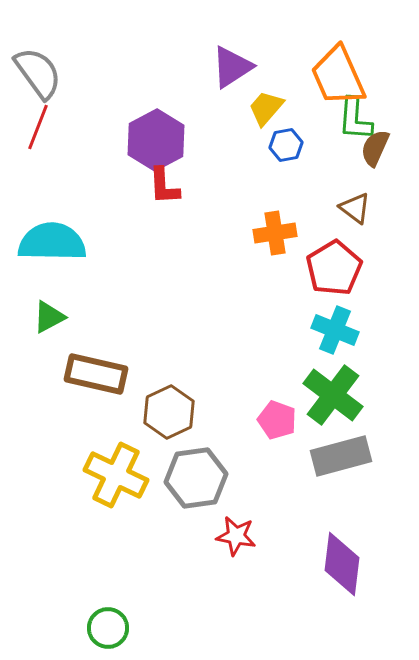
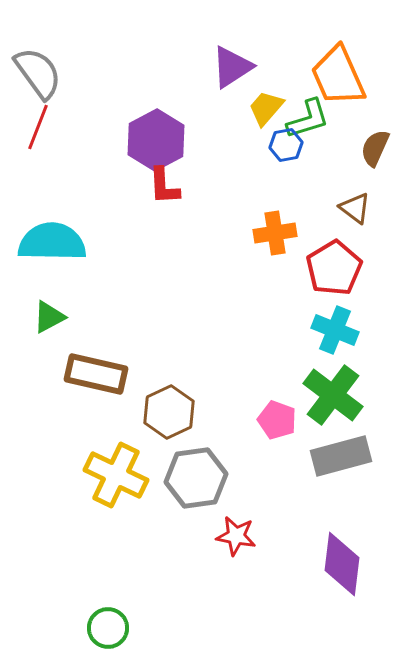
green L-shape: moved 47 px left; rotated 111 degrees counterclockwise
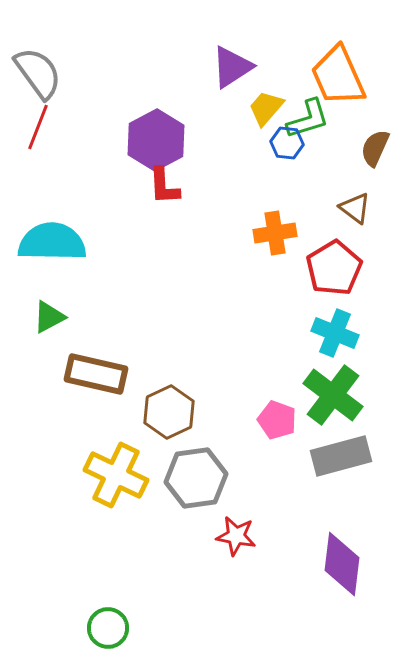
blue hexagon: moved 1 px right, 2 px up; rotated 16 degrees clockwise
cyan cross: moved 3 px down
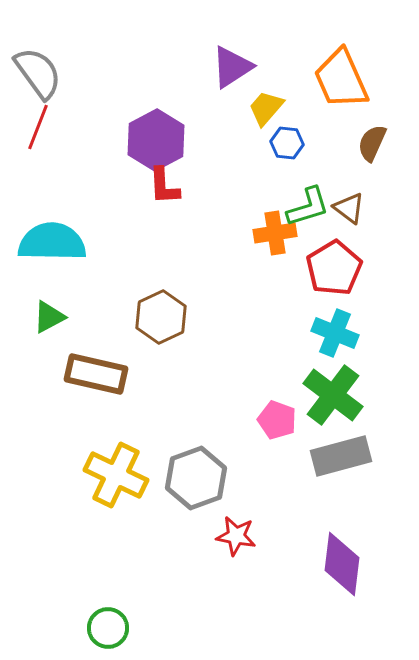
orange trapezoid: moved 3 px right, 3 px down
green L-shape: moved 88 px down
brown semicircle: moved 3 px left, 5 px up
brown triangle: moved 6 px left
brown hexagon: moved 8 px left, 95 px up
gray hexagon: rotated 12 degrees counterclockwise
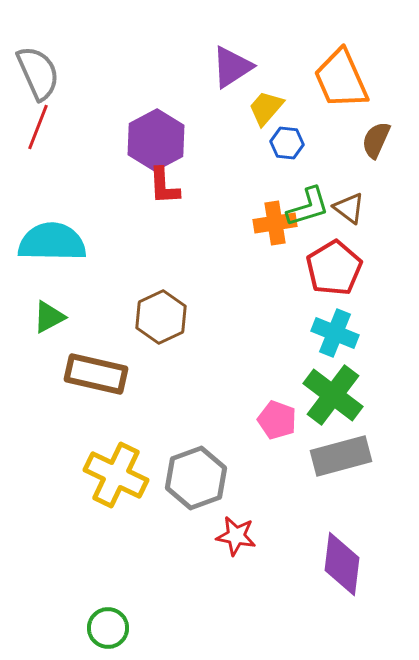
gray semicircle: rotated 12 degrees clockwise
brown semicircle: moved 4 px right, 3 px up
orange cross: moved 10 px up
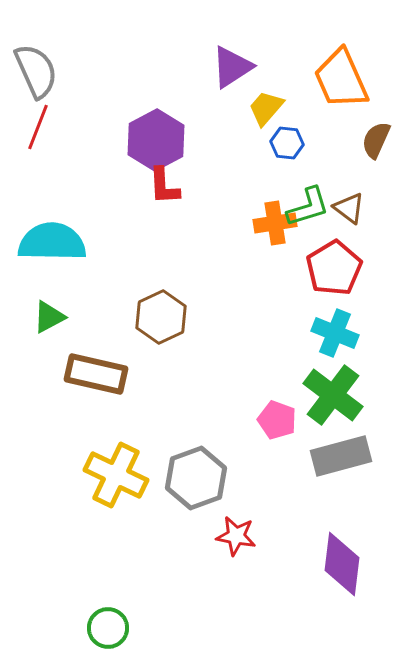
gray semicircle: moved 2 px left, 2 px up
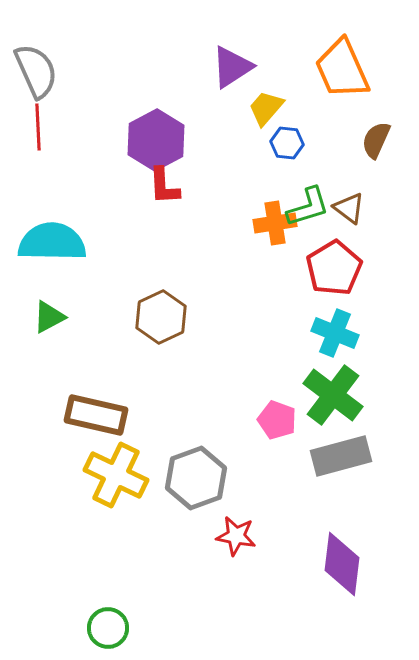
orange trapezoid: moved 1 px right, 10 px up
red line: rotated 24 degrees counterclockwise
brown rectangle: moved 41 px down
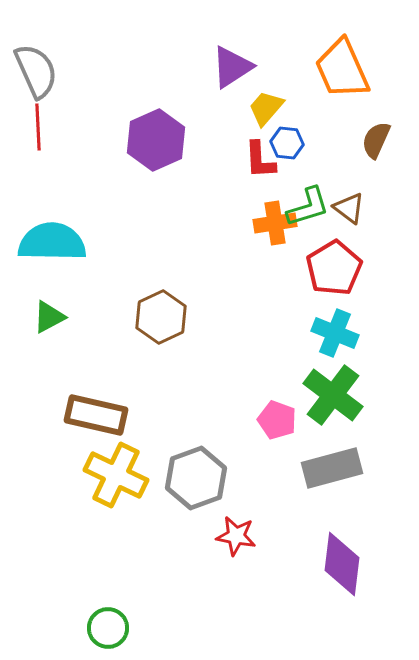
purple hexagon: rotated 4 degrees clockwise
red L-shape: moved 96 px right, 26 px up
gray rectangle: moved 9 px left, 12 px down
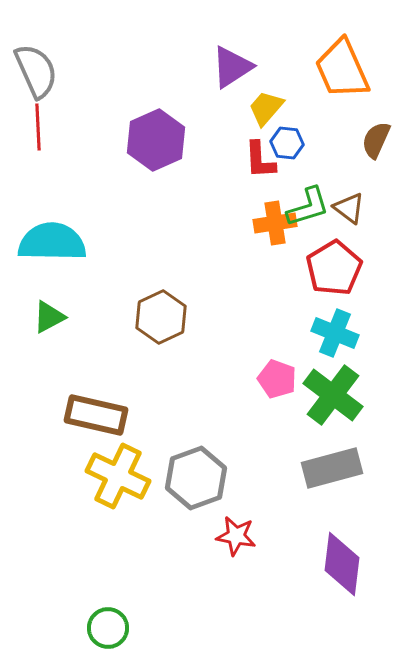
pink pentagon: moved 41 px up
yellow cross: moved 2 px right, 1 px down
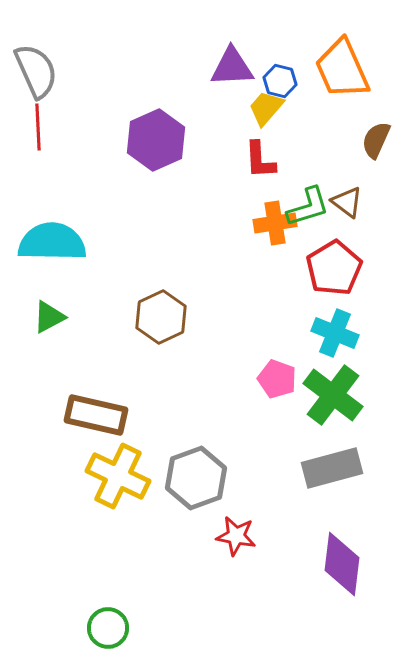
purple triangle: rotated 30 degrees clockwise
blue hexagon: moved 7 px left, 62 px up; rotated 8 degrees clockwise
brown triangle: moved 2 px left, 6 px up
